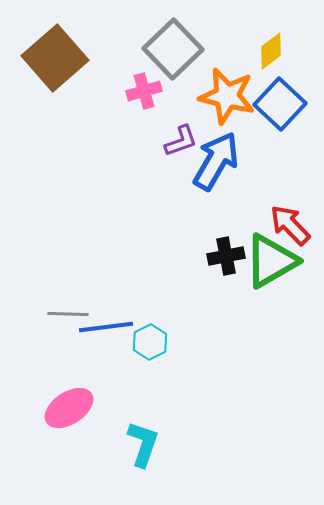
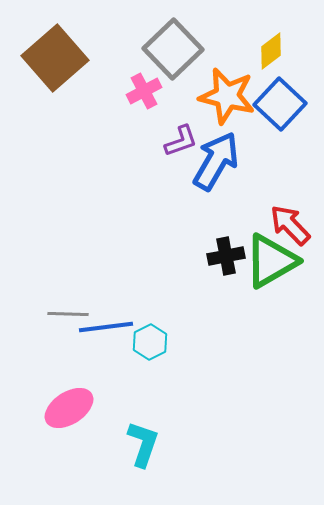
pink cross: rotated 12 degrees counterclockwise
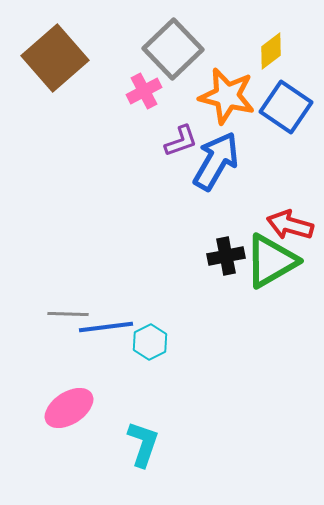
blue square: moved 6 px right, 3 px down; rotated 9 degrees counterclockwise
red arrow: rotated 30 degrees counterclockwise
